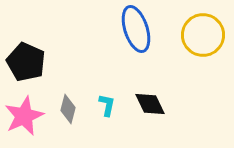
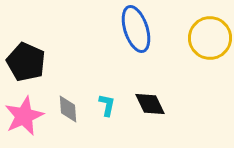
yellow circle: moved 7 px right, 3 px down
gray diamond: rotated 20 degrees counterclockwise
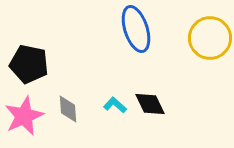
black pentagon: moved 3 px right, 2 px down; rotated 12 degrees counterclockwise
cyan L-shape: moved 8 px right; rotated 60 degrees counterclockwise
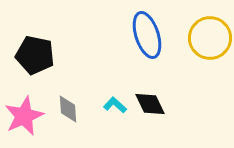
blue ellipse: moved 11 px right, 6 px down
black pentagon: moved 6 px right, 9 px up
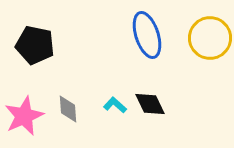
black pentagon: moved 10 px up
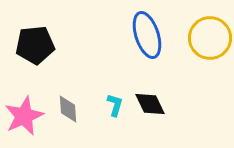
black pentagon: rotated 18 degrees counterclockwise
cyan L-shape: rotated 65 degrees clockwise
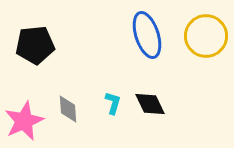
yellow circle: moved 4 px left, 2 px up
cyan L-shape: moved 2 px left, 2 px up
pink star: moved 5 px down
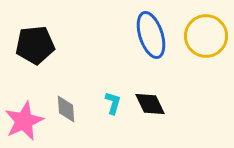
blue ellipse: moved 4 px right
gray diamond: moved 2 px left
